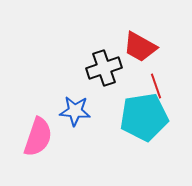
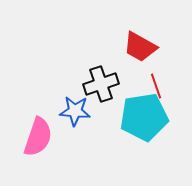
black cross: moved 3 px left, 16 px down
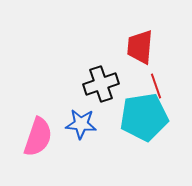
red trapezoid: rotated 66 degrees clockwise
blue star: moved 6 px right, 13 px down
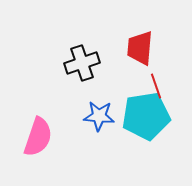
red trapezoid: moved 1 px down
black cross: moved 19 px left, 21 px up
cyan pentagon: moved 2 px right, 1 px up
blue star: moved 18 px right, 8 px up
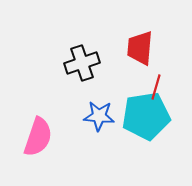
red line: moved 1 px down; rotated 35 degrees clockwise
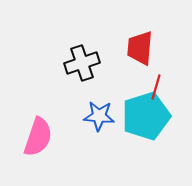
cyan pentagon: rotated 9 degrees counterclockwise
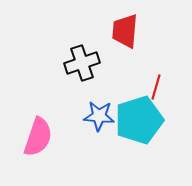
red trapezoid: moved 15 px left, 17 px up
cyan pentagon: moved 7 px left, 4 px down
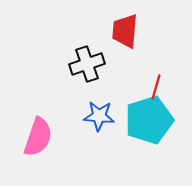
black cross: moved 5 px right, 1 px down
cyan pentagon: moved 10 px right
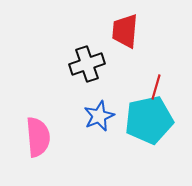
blue star: rotated 28 degrees counterclockwise
cyan pentagon: rotated 6 degrees clockwise
pink semicircle: rotated 24 degrees counterclockwise
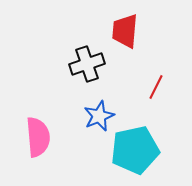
red line: rotated 10 degrees clockwise
cyan pentagon: moved 14 px left, 30 px down
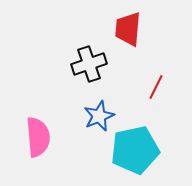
red trapezoid: moved 3 px right, 2 px up
black cross: moved 2 px right
